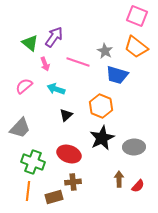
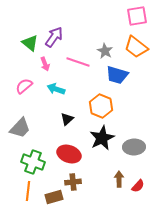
pink square: rotated 30 degrees counterclockwise
black triangle: moved 1 px right, 4 px down
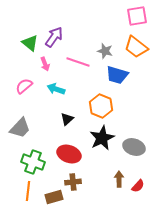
gray star: rotated 14 degrees counterclockwise
gray ellipse: rotated 20 degrees clockwise
